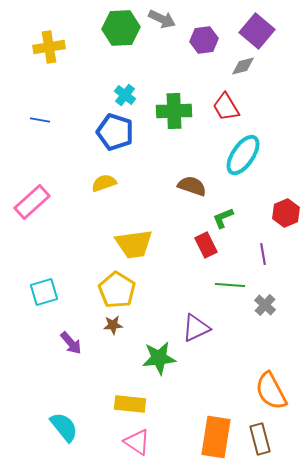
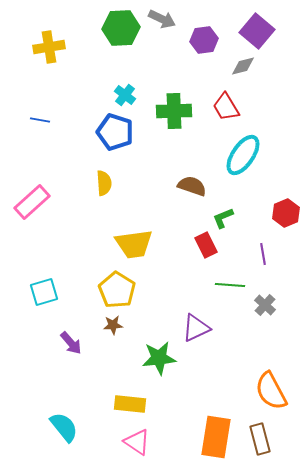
yellow semicircle: rotated 105 degrees clockwise
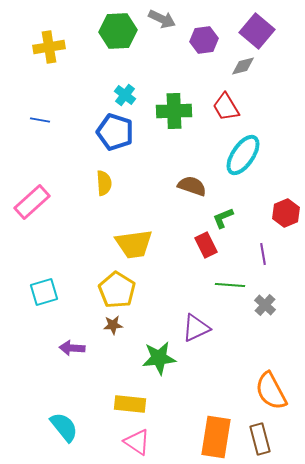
green hexagon: moved 3 px left, 3 px down
purple arrow: moved 1 px right, 5 px down; rotated 135 degrees clockwise
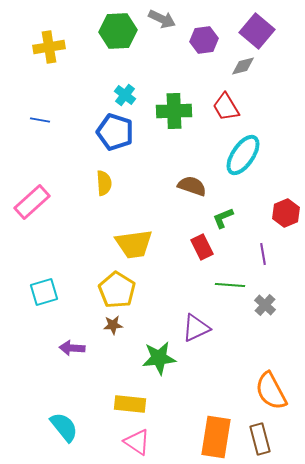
red rectangle: moved 4 px left, 2 px down
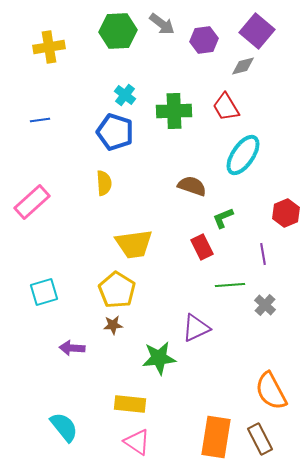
gray arrow: moved 5 px down; rotated 12 degrees clockwise
blue line: rotated 18 degrees counterclockwise
green line: rotated 8 degrees counterclockwise
brown rectangle: rotated 12 degrees counterclockwise
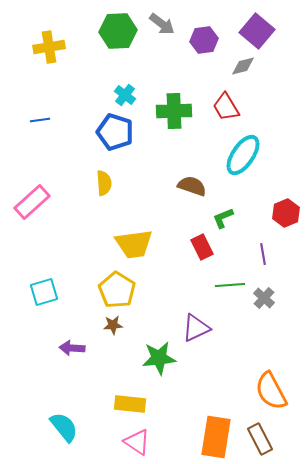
gray cross: moved 1 px left, 7 px up
